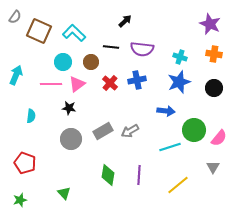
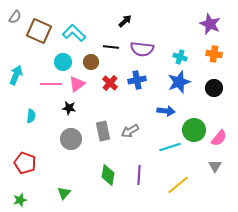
gray rectangle: rotated 72 degrees counterclockwise
gray triangle: moved 2 px right, 1 px up
green triangle: rotated 24 degrees clockwise
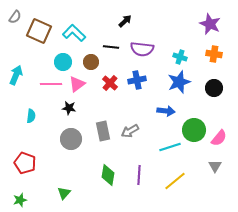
yellow line: moved 3 px left, 4 px up
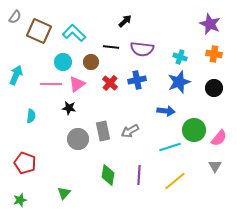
gray circle: moved 7 px right
